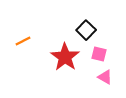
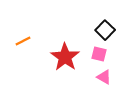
black square: moved 19 px right
pink triangle: moved 1 px left
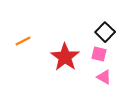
black square: moved 2 px down
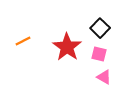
black square: moved 5 px left, 4 px up
red star: moved 2 px right, 10 px up
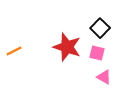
orange line: moved 9 px left, 10 px down
red star: rotated 16 degrees counterclockwise
pink square: moved 2 px left, 1 px up
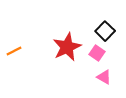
black square: moved 5 px right, 3 px down
red star: rotated 28 degrees clockwise
pink square: rotated 21 degrees clockwise
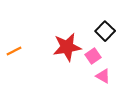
red star: rotated 16 degrees clockwise
pink square: moved 4 px left, 3 px down; rotated 21 degrees clockwise
pink triangle: moved 1 px left, 1 px up
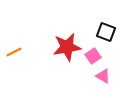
black square: moved 1 px right, 1 px down; rotated 24 degrees counterclockwise
orange line: moved 1 px down
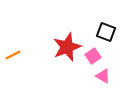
red star: rotated 12 degrees counterclockwise
orange line: moved 1 px left, 3 px down
